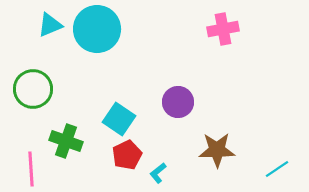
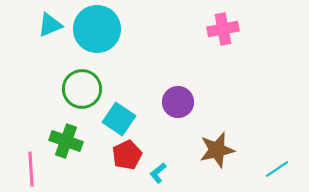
green circle: moved 49 px right
brown star: rotated 12 degrees counterclockwise
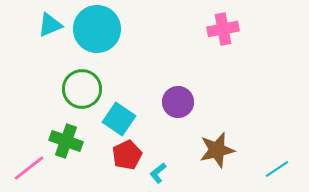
pink line: moved 2 px left, 1 px up; rotated 56 degrees clockwise
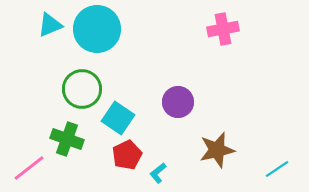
cyan square: moved 1 px left, 1 px up
green cross: moved 1 px right, 2 px up
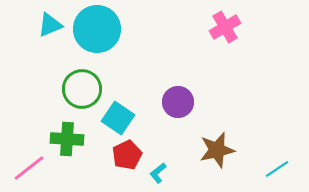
pink cross: moved 2 px right, 2 px up; rotated 20 degrees counterclockwise
green cross: rotated 16 degrees counterclockwise
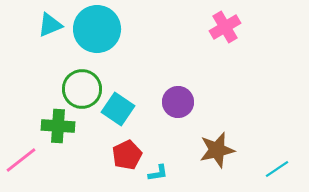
cyan square: moved 9 px up
green cross: moved 9 px left, 13 px up
pink line: moved 8 px left, 8 px up
cyan L-shape: rotated 150 degrees counterclockwise
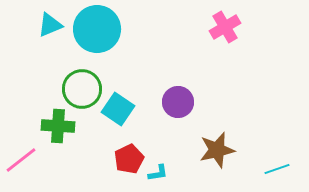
red pentagon: moved 2 px right, 4 px down
cyan line: rotated 15 degrees clockwise
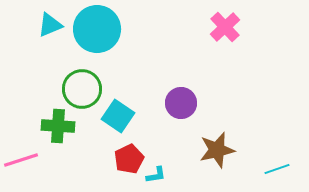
pink cross: rotated 12 degrees counterclockwise
purple circle: moved 3 px right, 1 px down
cyan square: moved 7 px down
pink line: rotated 20 degrees clockwise
cyan L-shape: moved 2 px left, 2 px down
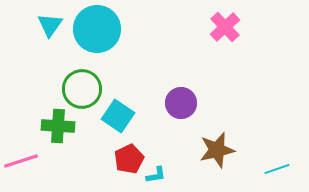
cyan triangle: rotated 32 degrees counterclockwise
pink line: moved 1 px down
